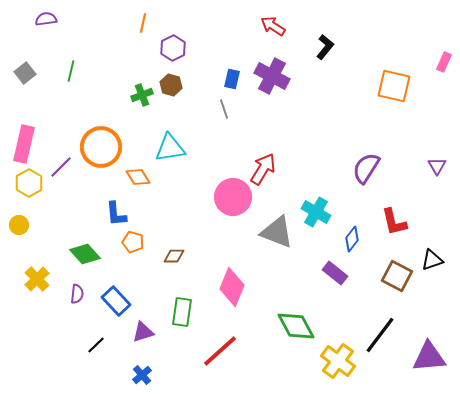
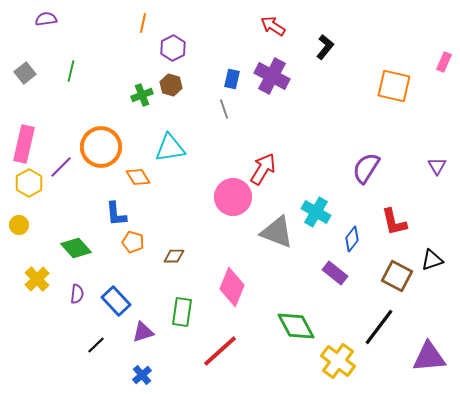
green diamond at (85, 254): moved 9 px left, 6 px up
black line at (380, 335): moved 1 px left, 8 px up
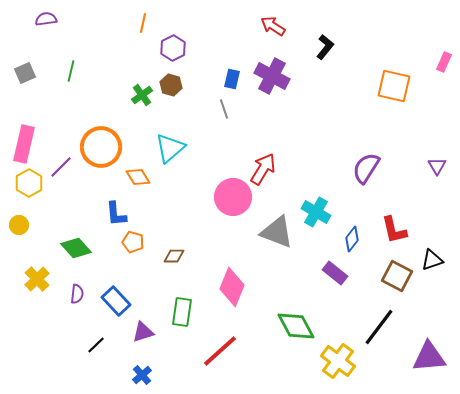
gray square at (25, 73): rotated 15 degrees clockwise
green cross at (142, 95): rotated 15 degrees counterclockwise
cyan triangle at (170, 148): rotated 32 degrees counterclockwise
red L-shape at (394, 222): moved 8 px down
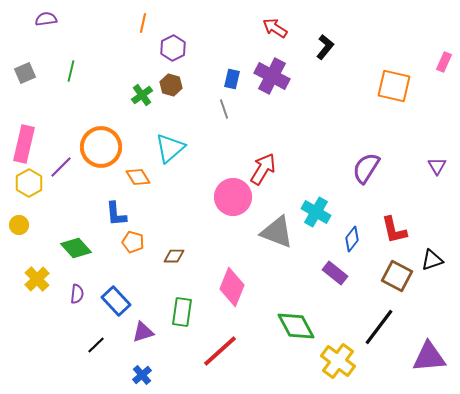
red arrow at (273, 26): moved 2 px right, 2 px down
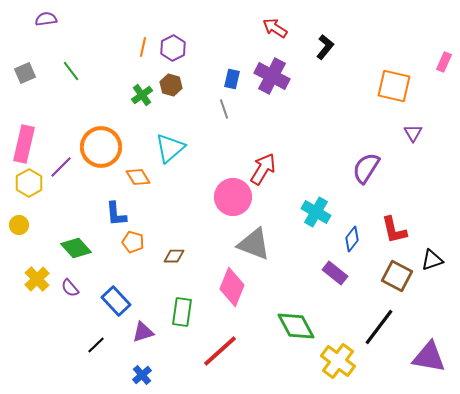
orange line at (143, 23): moved 24 px down
green line at (71, 71): rotated 50 degrees counterclockwise
purple triangle at (437, 166): moved 24 px left, 33 px up
gray triangle at (277, 232): moved 23 px left, 12 px down
purple semicircle at (77, 294): moved 7 px left, 6 px up; rotated 132 degrees clockwise
purple triangle at (429, 357): rotated 15 degrees clockwise
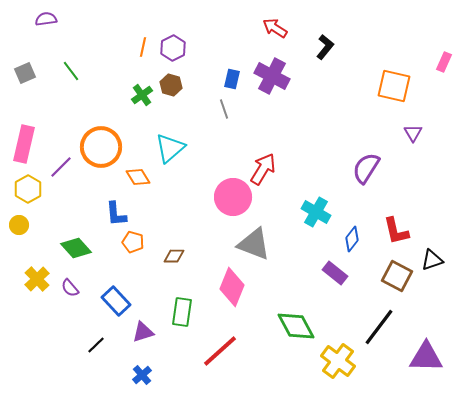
yellow hexagon at (29, 183): moved 1 px left, 6 px down
red L-shape at (394, 230): moved 2 px right, 1 px down
purple triangle at (429, 357): moved 3 px left; rotated 9 degrees counterclockwise
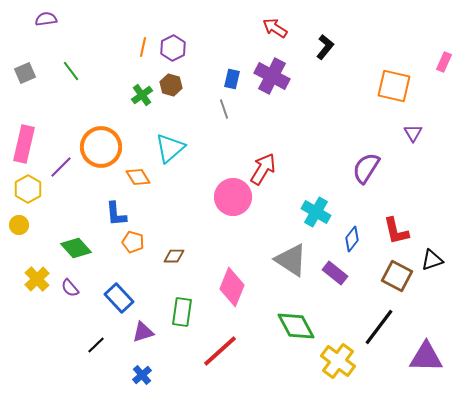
gray triangle at (254, 244): moved 37 px right, 16 px down; rotated 12 degrees clockwise
blue rectangle at (116, 301): moved 3 px right, 3 px up
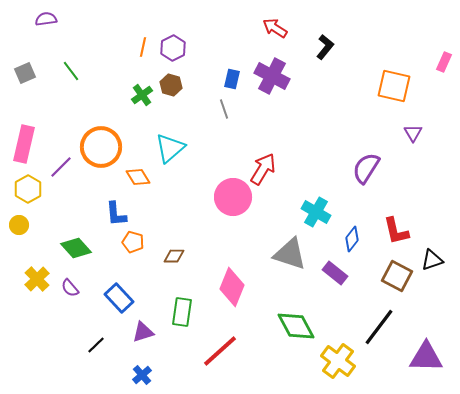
gray triangle at (291, 260): moved 1 px left, 6 px up; rotated 15 degrees counterclockwise
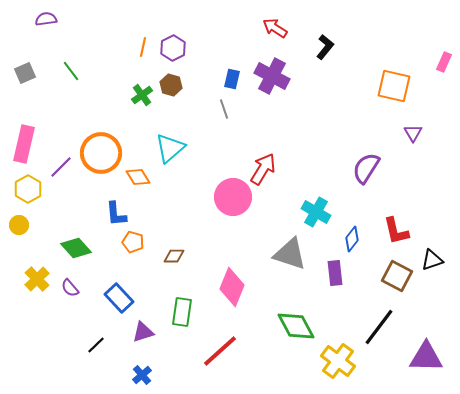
orange circle at (101, 147): moved 6 px down
purple rectangle at (335, 273): rotated 45 degrees clockwise
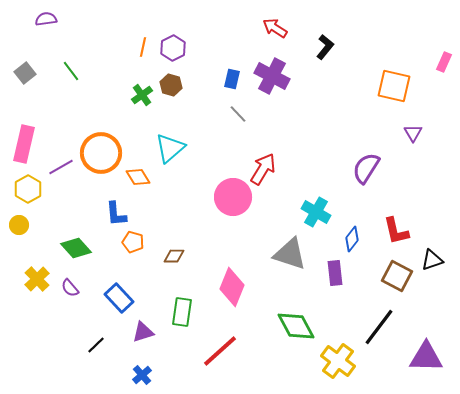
gray square at (25, 73): rotated 15 degrees counterclockwise
gray line at (224, 109): moved 14 px right, 5 px down; rotated 24 degrees counterclockwise
purple line at (61, 167): rotated 15 degrees clockwise
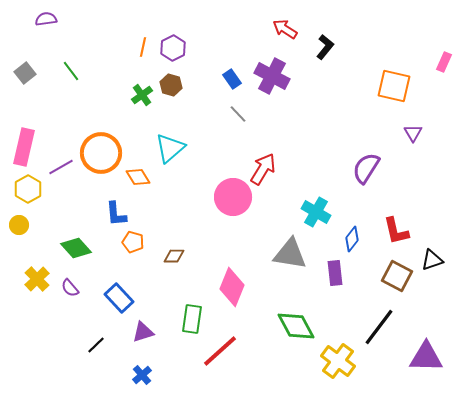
red arrow at (275, 28): moved 10 px right, 1 px down
blue rectangle at (232, 79): rotated 48 degrees counterclockwise
pink rectangle at (24, 144): moved 3 px down
gray triangle at (290, 254): rotated 9 degrees counterclockwise
green rectangle at (182, 312): moved 10 px right, 7 px down
